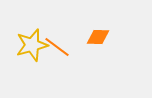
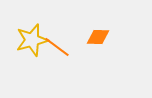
yellow star: moved 5 px up
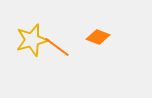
orange diamond: rotated 20 degrees clockwise
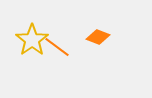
yellow star: rotated 20 degrees counterclockwise
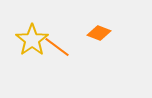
orange diamond: moved 1 px right, 4 px up
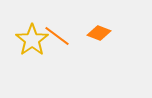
orange line: moved 11 px up
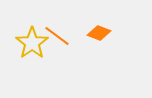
yellow star: moved 3 px down
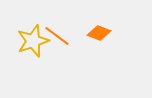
yellow star: moved 1 px right, 2 px up; rotated 16 degrees clockwise
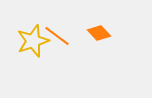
orange diamond: rotated 25 degrees clockwise
